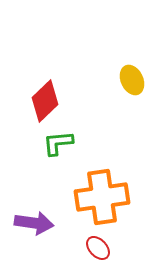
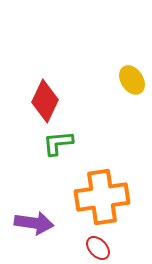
yellow ellipse: rotated 8 degrees counterclockwise
red diamond: rotated 21 degrees counterclockwise
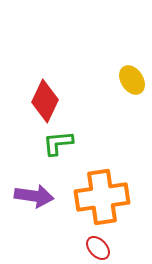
purple arrow: moved 27 px up
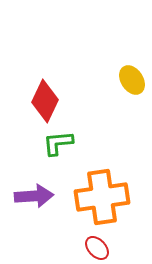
purple arrow: rotated 12 degrees counterclockwise
red ellipse: moved 1 px left
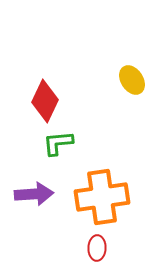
purple arrow: moved 2 px up
red ellipse: rotated 45 degrees clockwise
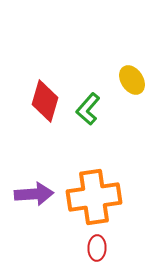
red diamond: rotated 9 degrees counterclockwise
green L-shape: moved 30 px right, 34 px up; rotated 44 degrees counterclockwise
orange cross: moved 8 px left
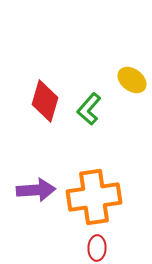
yellow ellipse: rotated 20 degrees counterclockwise
green L-shape: moved 1 px right
purple arrow: moved 2 px right, 4 px up
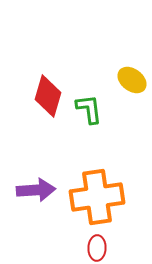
red diamond: moved 3 px right, 5 px up
green L-shape: rotated 132 degrees clockwise
orange cross: moved 3 px right
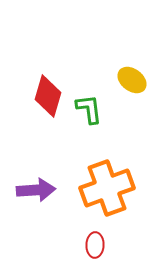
orange cross: moved 10 px right, 9 px up; rotated 12 degrees counterclockwise
red ellipse: moved 2 px left, 3 px up
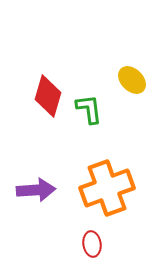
yellow ellipse: rotated 8 degrees clockwise
red ellipse: moved 3 px left, 1 px up; rotated 10 degrees counterclockwise
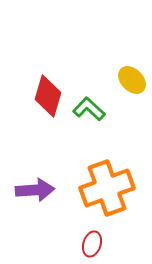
green L-shape: rotated 40 degrees counterclockwise
purple arrow: moved 1 px left
red ellipse: rotated 25 degrees clockwise
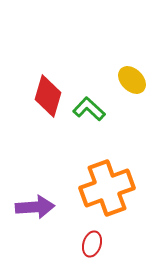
purple arrow: moved 17 px down
